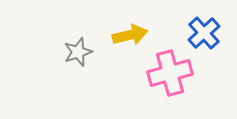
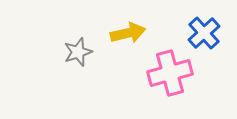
yellow arrow: moved 2 px left, 2 px up
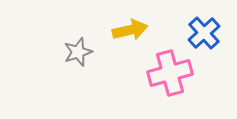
yellow arrow: moved 2 px right, 3 px up
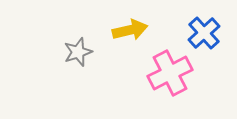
pink cross: rotated 12 degrees counterclockwise
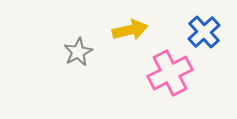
blue cross: moved 1 px up
gray star: rotated 8 degrees counterclockwise
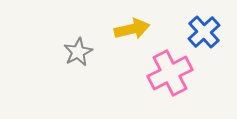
yellow arrow: moved 2 px right, 1 px up
